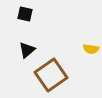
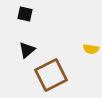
brown square: rotated 8 degrees clockwise
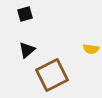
black square: rotated 28 degrees counterclockwise
brown square: moved 1 px right
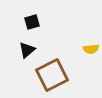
black square: moved 7 px right, 8 px down
yellow semicircle: rotated 14 degrees counterclockwise
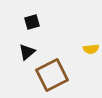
black triangle: moved 2 px down
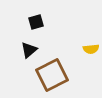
black square: moved 4 px right
black triangle: moved 2 px right, 2 px up
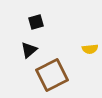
yellow semicircle: moved 1 px left
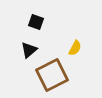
black square: rotated 35 degrees clockwise
yellow semicircle: moved 15 px left, 1 px up; rotated 56 degrees counterclockwise
